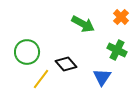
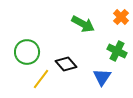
green cross: moved 1 px down
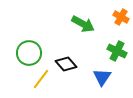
orange cross: rotated 14 degrees counterclockwise
green circle: moved 2 px right, 1 px down
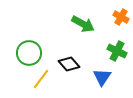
black diamond: moved 3 px right
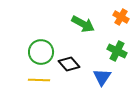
green circle: moved 12 px right, 1 px up
yellow line: moved 2 px left, 1 px down; rotated 55 degrees clockwise
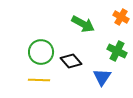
black diamond: moved 2 px right, 3 px up
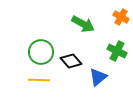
blue triangle: moved 4 px left; rotated 18 degrees clockwise
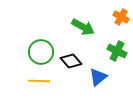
green arrow: moved 3 px down
yellow line: moved 1 px down
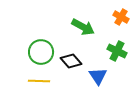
blue triangle: moved 1 px up; rotated 24 degrees counterclockwise
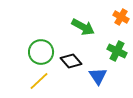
yellow line: rotated 45 degrees counterclockwise
